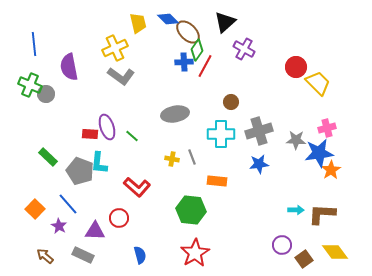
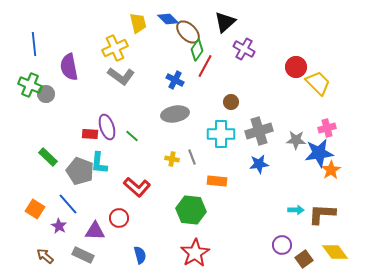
blue cross at (184, 62): moved 9 px left, 18 px down; rotated 30 degrees clockwise
orange square at (35, 209): rotated 12 degrees counterclockwise
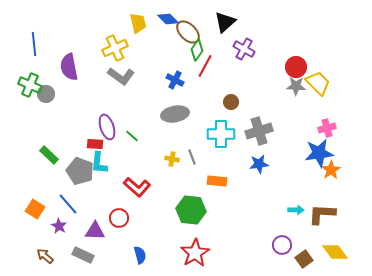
red rectangle at (90, 134): moved 5 px right, 10 px down
gray star at (296, 140): moved 54 px up
green rectangle at (48, 157): moved 1 px right, 2 px up
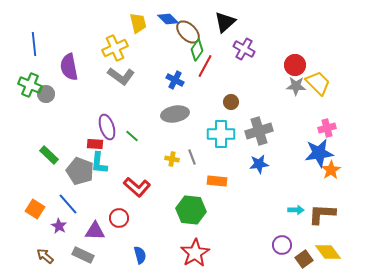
red circle at (296, 67): moved 1 px left, 2 px up
yellow diamond at (335, 252): moved 7 px left
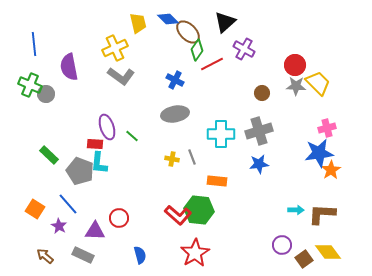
red line at (205, 66): moved 7 px right, 2 px up; rotated 35 degrees clockwise
brown circle at (231, 102): moved 31 px right, 9 px up
red L-shape at (137, 187): moved 41 px right, 28 px down
green hexagon at (191, 210): moved 8 px right
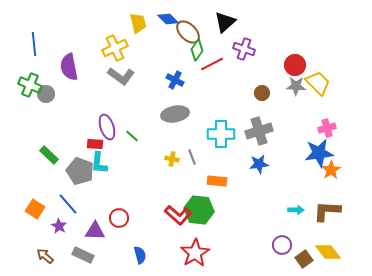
purple cross at (244, 49): rotated 10 degrees counterclockwise
brown L-shape at (322, 214): moved 5 px right, 3 px up
